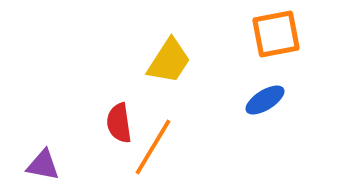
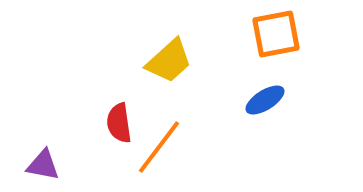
yellow trapezoid: rotated 15 degrees clockwise
orange line: moved 6 px right; rotated 6 degrees clockwise
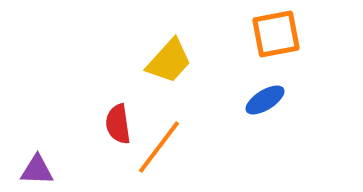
yellow trapezoid: rotated 6 degrees counterclockwise
red semicircle: moved 1 px left, 1 px down
purple triangle: moved 6 px left, 5 px down; rotated 9 degrees counterclockwise
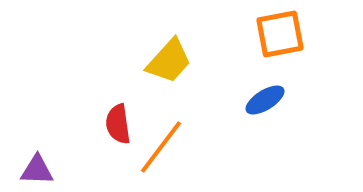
orange square: moved 4 px right
orange line: moved 2 px right
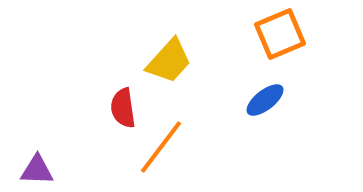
orange square: rotated 12 degrees counterclockwise
blue ellipse: rotated 6 degrees counterclockwise
red semicircle: moved 5 px right, 16 px up
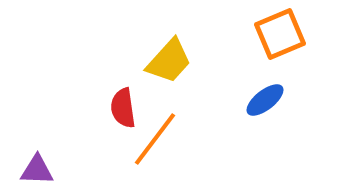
orange line: moved 6 px left, 8 px up
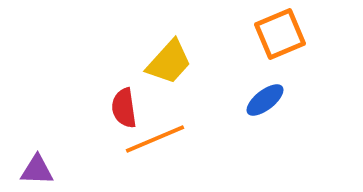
yellow trapezoid: moved 1 px down
red semicircle: moved 1 px right
orange line: rotated 30 degrees clockwise
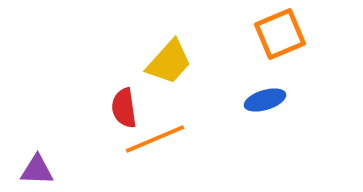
blue ellipse: rotated 21 degrees clockwise
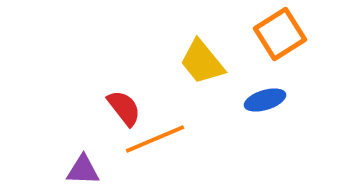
orange square: rotated 9 degrees counterclockwise
yellow trapezoid: moved 33 px right; rotated 99 degrees clockwise
red semicircle: rotated 150 degrees clockwise
purple triangle: moved 46 px right
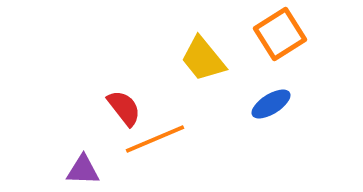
yellow trapezoid: moved 1 px right, 3 px up
blue ellipse: moved 6 px right, 4 px down; rotated 15 degrees counterclockwise
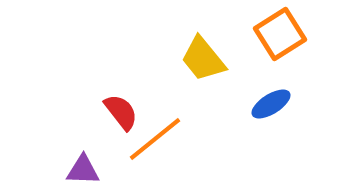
red semicircle: moved 3 px left, 4 px down
orange line: rotated 16 degrees counterclockwise
